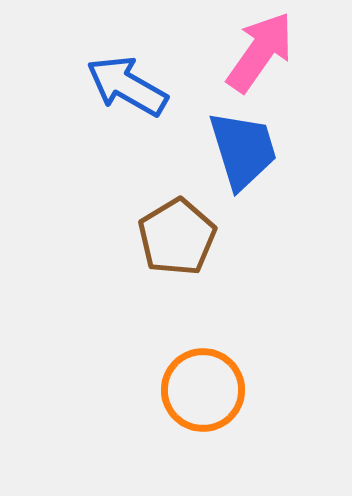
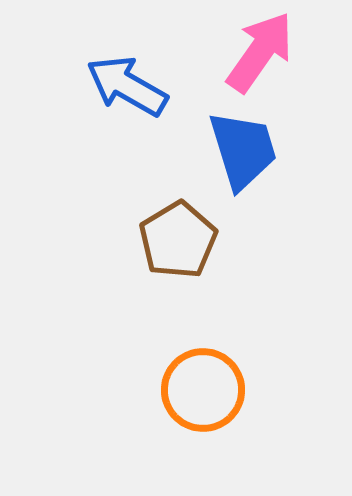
brown pentagon: moved 1 px right, 3 px down
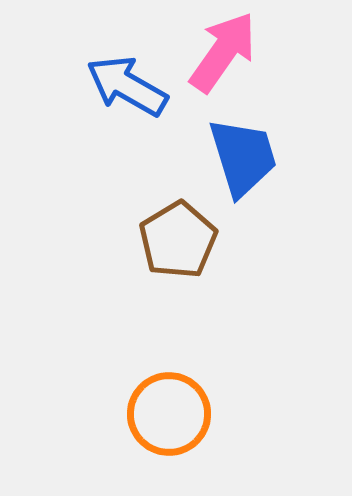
pink arrow: moved 37 px left
blue trapezoid: moved 7 px down
orange circle: moved 34 px left, 24 px down
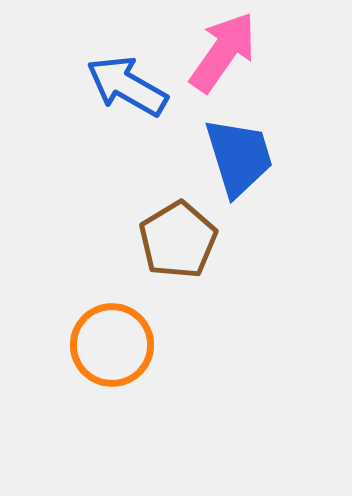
blue trapezoid: moved 4 px left
orange circle: moved 57 px left, 69 px up
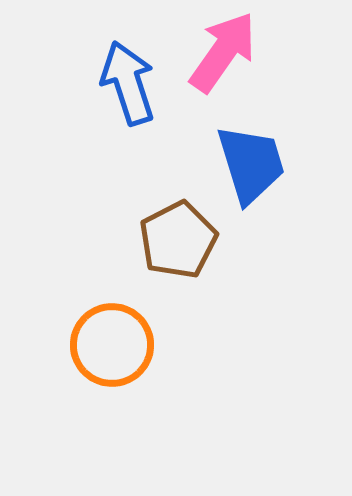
blue arrow: moved 1 px right, 3 px up; rotated 42 degrees clockwise
blue trapezoid: moved 12 px right, 7 px down
brown pentagon: rotated 4 degrees clockwise
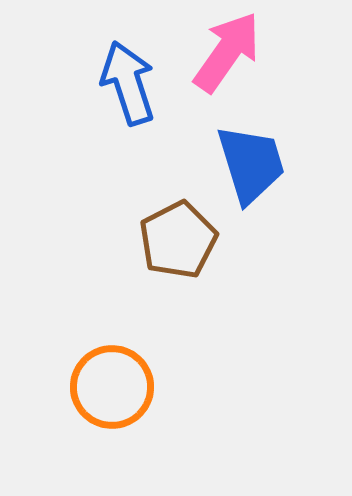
pink arrow: moved 4 px right
orange circle: moved 42 px down
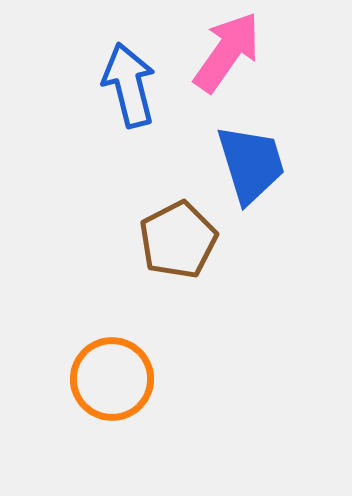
blue arrow: moved 1 px right, 2 px down; rotated 4 degrees clockwise
orange circle: moved 8 px up
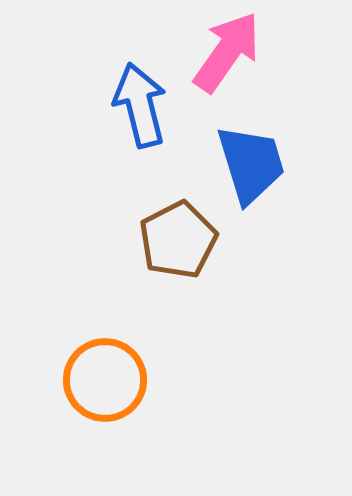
blue arrow: moved 11 px right, 20 px down
orange circle: moved 7 px left, 1 px down
